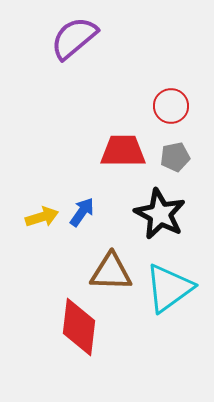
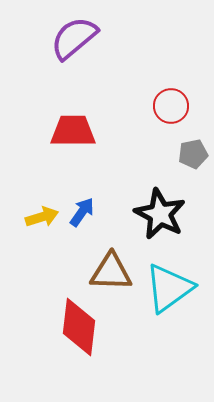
red trapezoid: moved 50 px left, 20 px up
gray pentagon: moved 18 px right, 3 px up
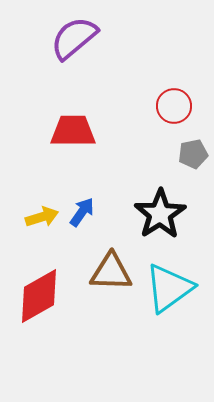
red circle: moved 3 px right
black star: rotated 12 degrees clockwise
red diamond: moved 40 px left, 31 px up; rotated 54 degrees clockwise
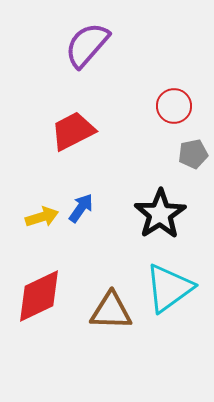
purple semicircle: moved 13 px right, 7 px down; rotated 9 degrees counterclockwise
red trapezoid: rotated 27 degrees counterclockwise
blue arrow: moved 1 px left, 4 px up
brown triangle: moved 39 px down
red diamond: rotated 4 degrees clockwise
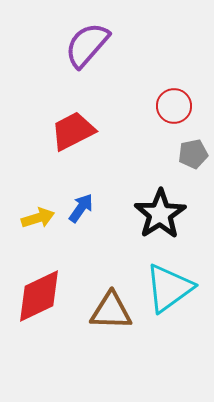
yellow arrow: moved 4 px left, 1 px down
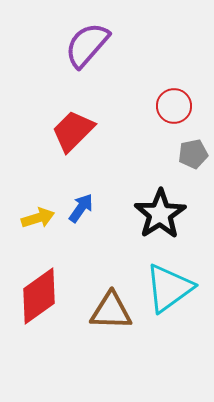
red trapezoid: rotated 18 degrees counterclockwise
red diamond: rotated 10 degrees counterclockwise
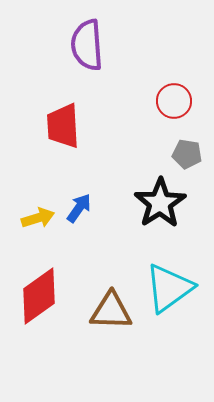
purple semicircle: rotated 45 degrees counterclockwise
red circle: moved 5 px up
red trapezoid: moved 10 px left, 5 px up; rotated 48 degrees counterclockwise
gray pentagon: moved 6 px left; rotated 20 degrees clockwise
blue arrow: moved 2 px left
black star: moved 11 px up
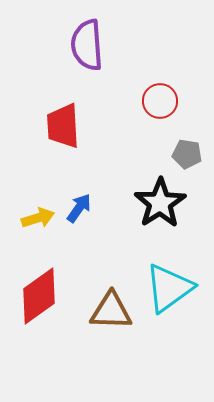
red circle: moved 14 px left
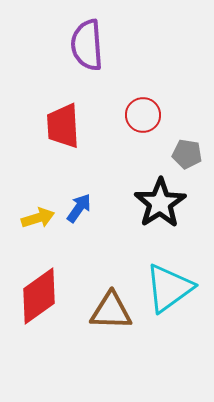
red circle: moved 17 px left, 14 px down
